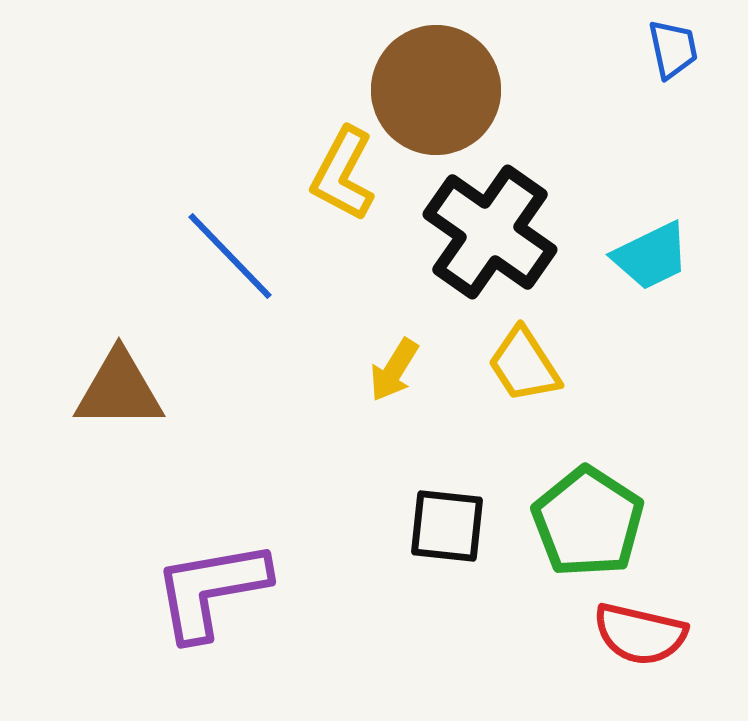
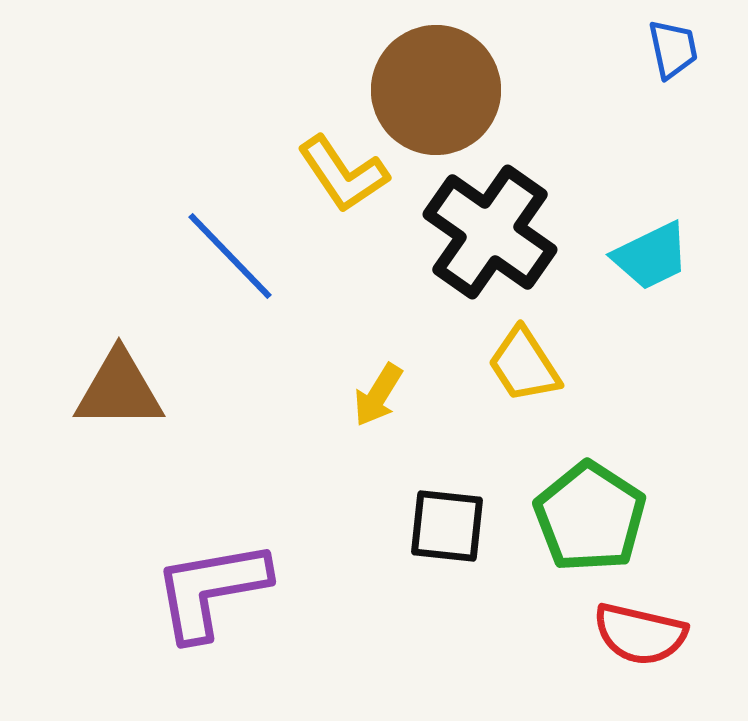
yellow L-shape: rotated 62 degrees counterclockwise
yellow arrow: moved 16 px left, 25 px down
green pentagon: moved 2 px right, 5 px up
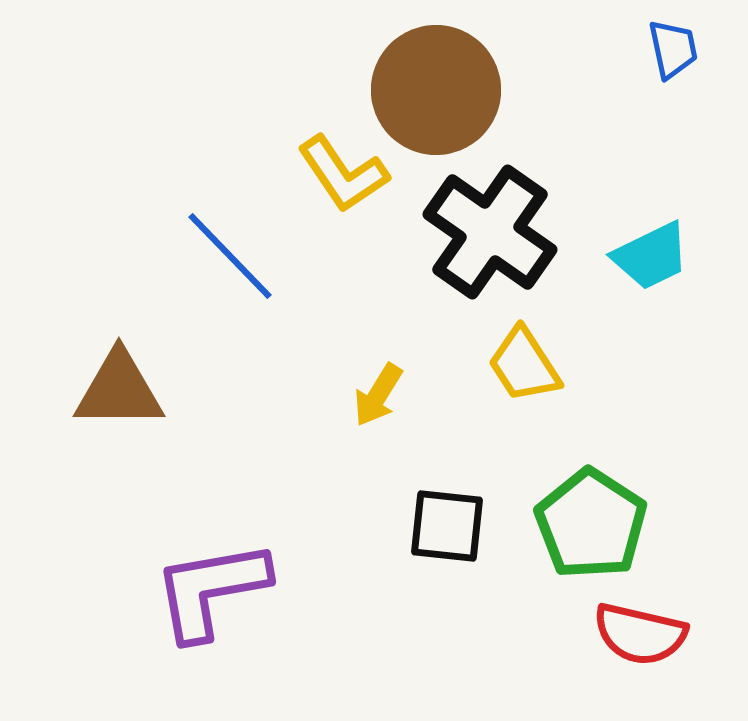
green pentagon: moved 1 px right, 7 px down
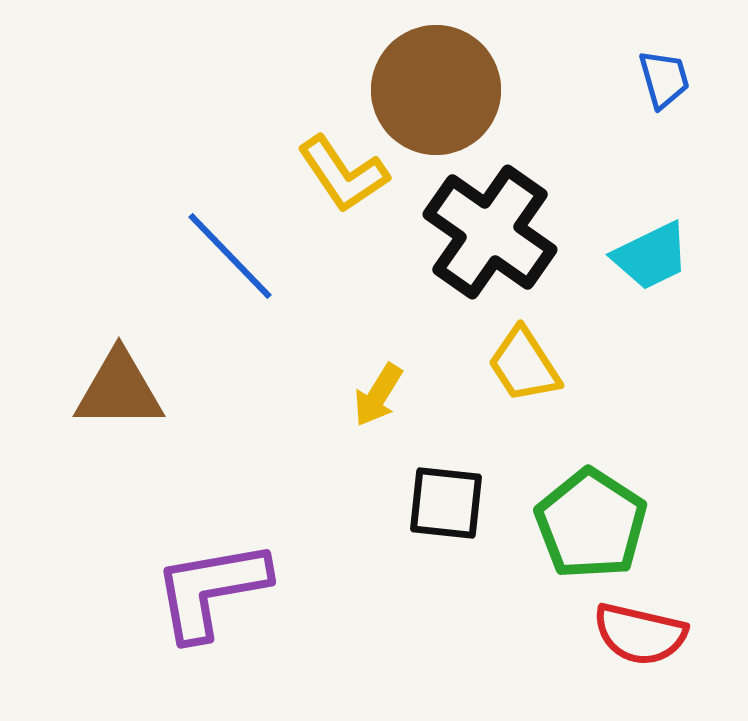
blue trapezoid: moved 9 px left, 30 px down; rotated 4 degrees counterclockwise
black square: moved 1 px left, 23 px up
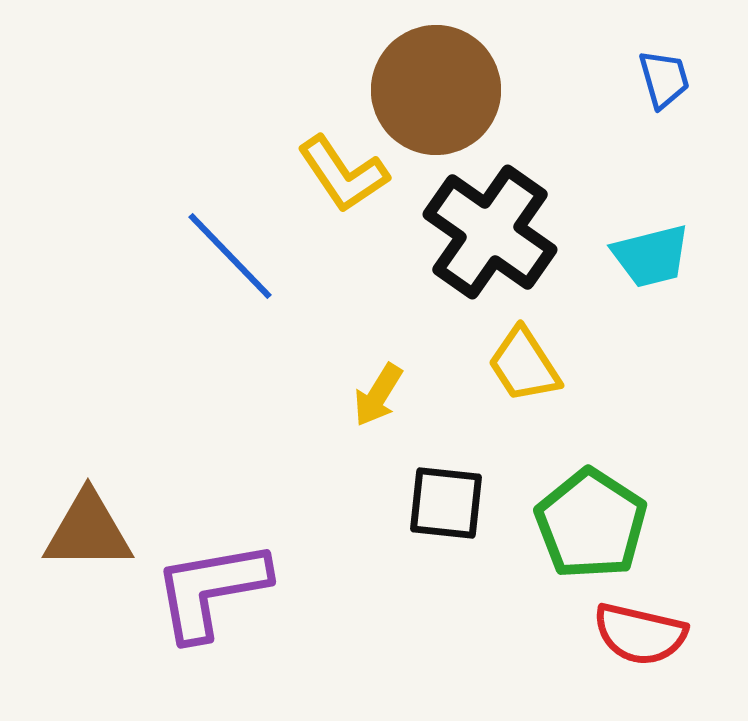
cyan trapezoid: rotated 12 degrees clockwise
brown triangle: moved 31 px left, 141 px down
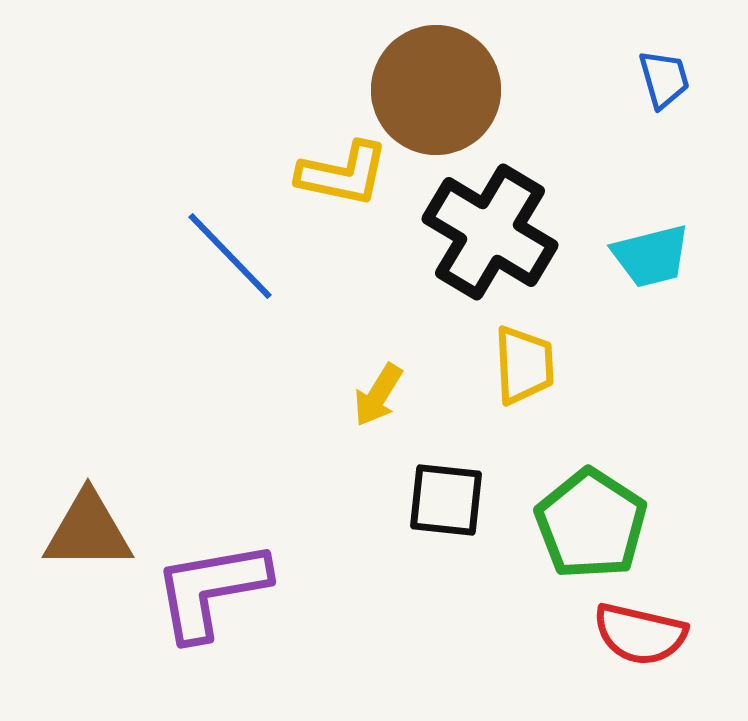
yellow L-shape: rotated 44 degrees counterclockwise
black cross: rotated 4 degrees counterclockwise
yellow trapezoid: rotated 150 degrees counterclockwise
black square: moved 3 px up
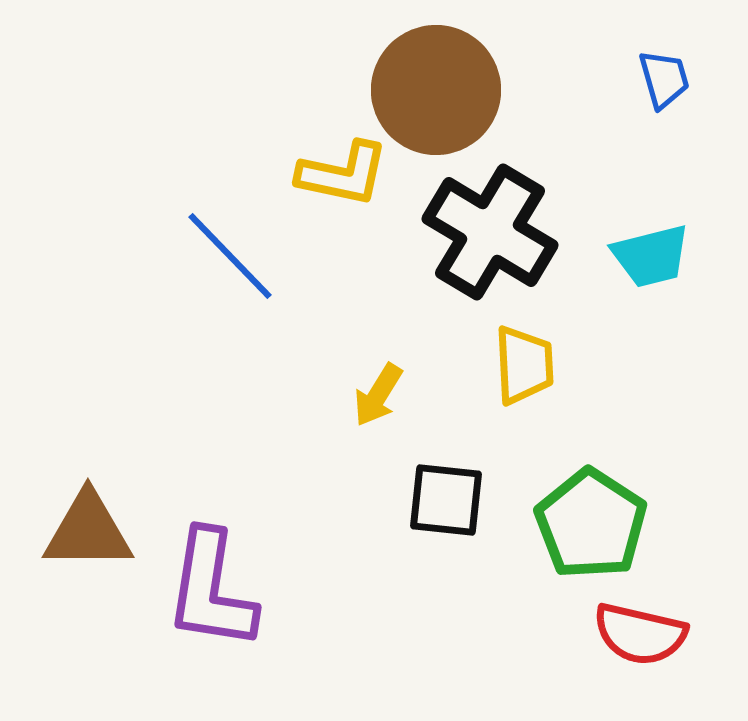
purple L-shape: rotated 71 degrees counterclockwise
